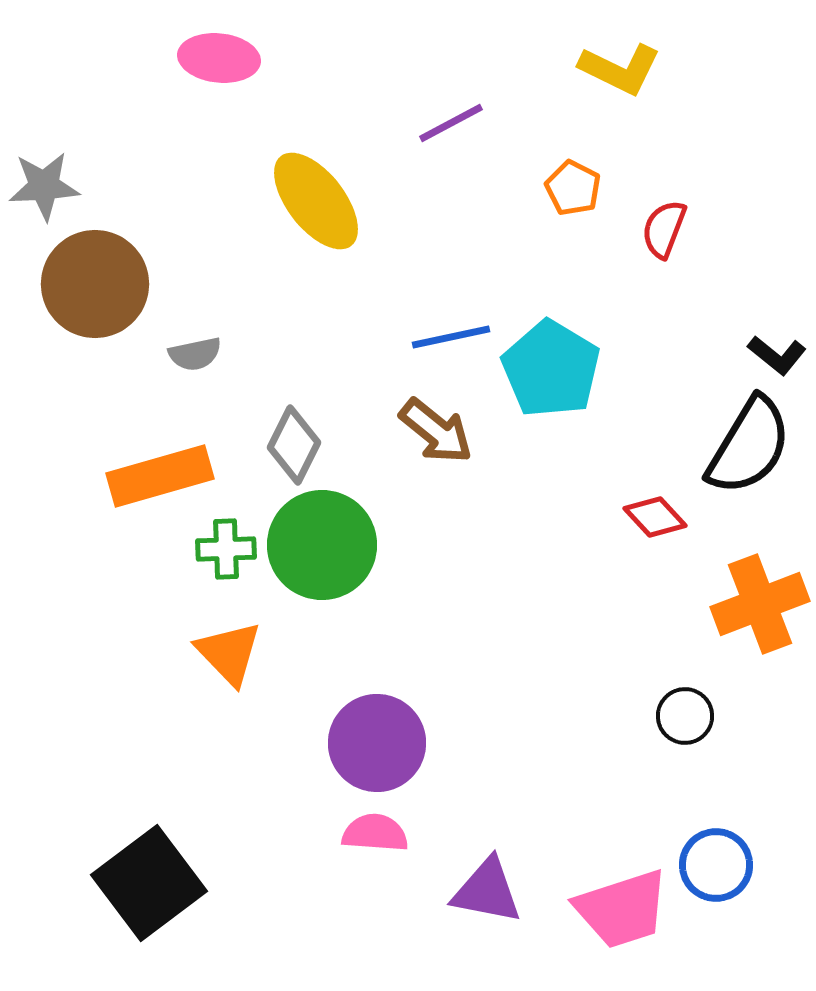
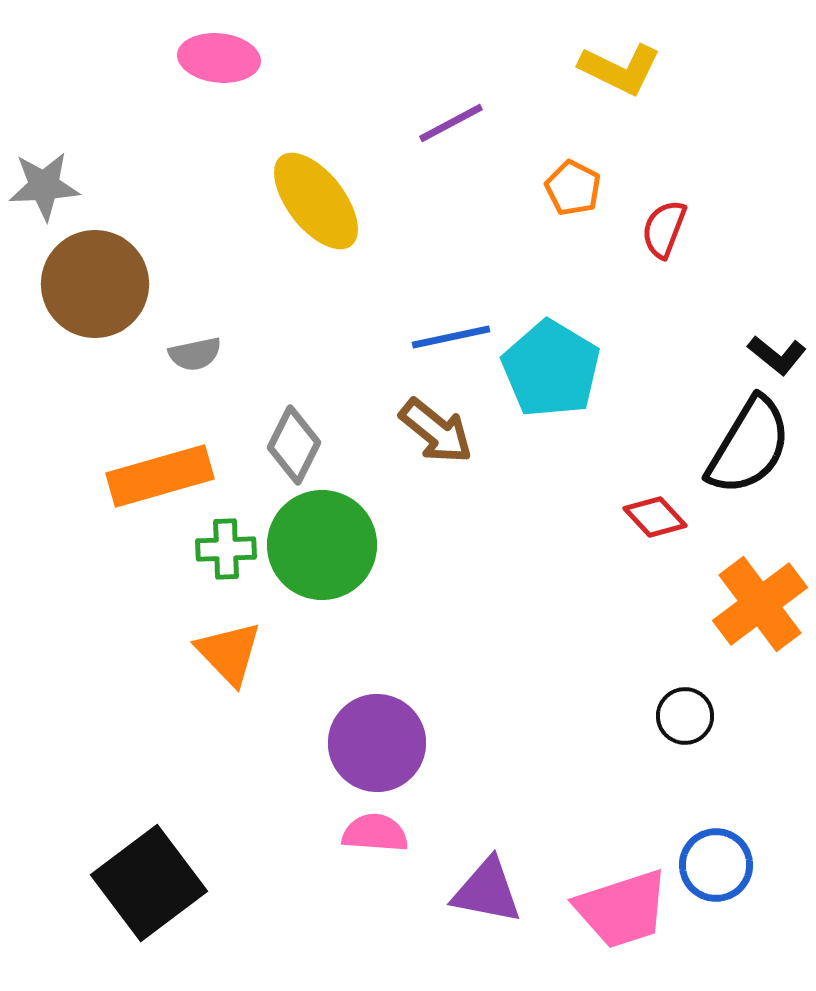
orange cross: rotated 16 degrees counterclockwise
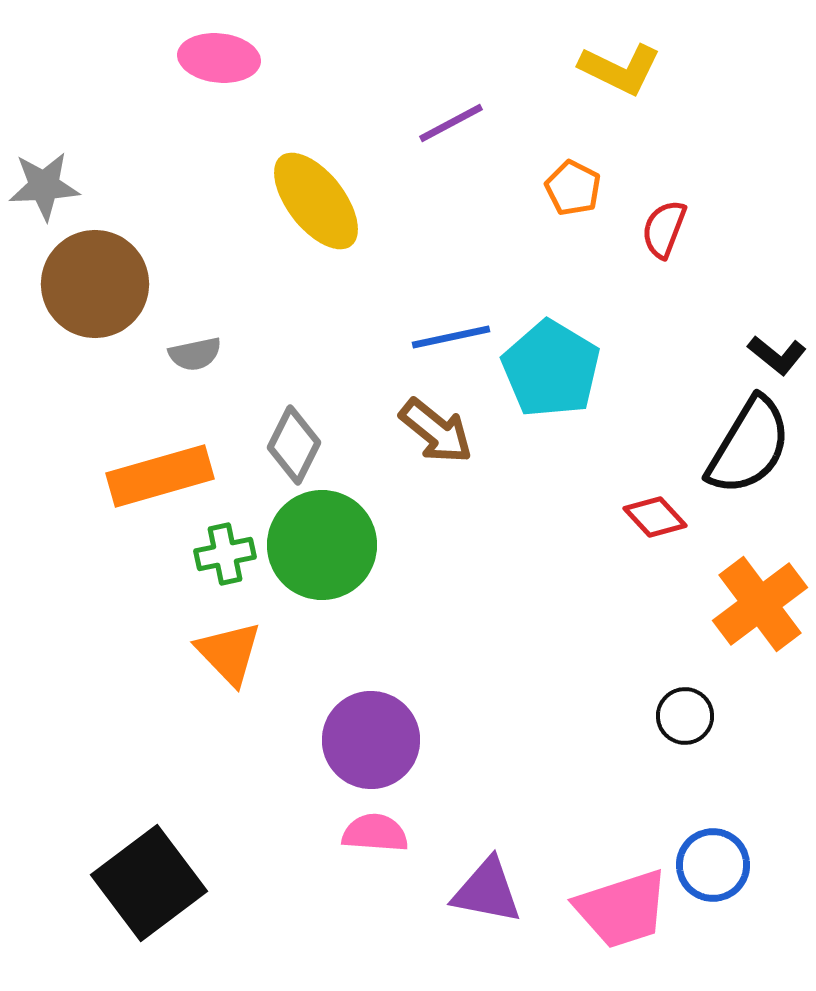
green cross: moved 1 px left, 5 px down; rotated 10 degrees counterclockwise
purple circle: moved 6 px left, 3 px up
blue circle: moved 3 px left
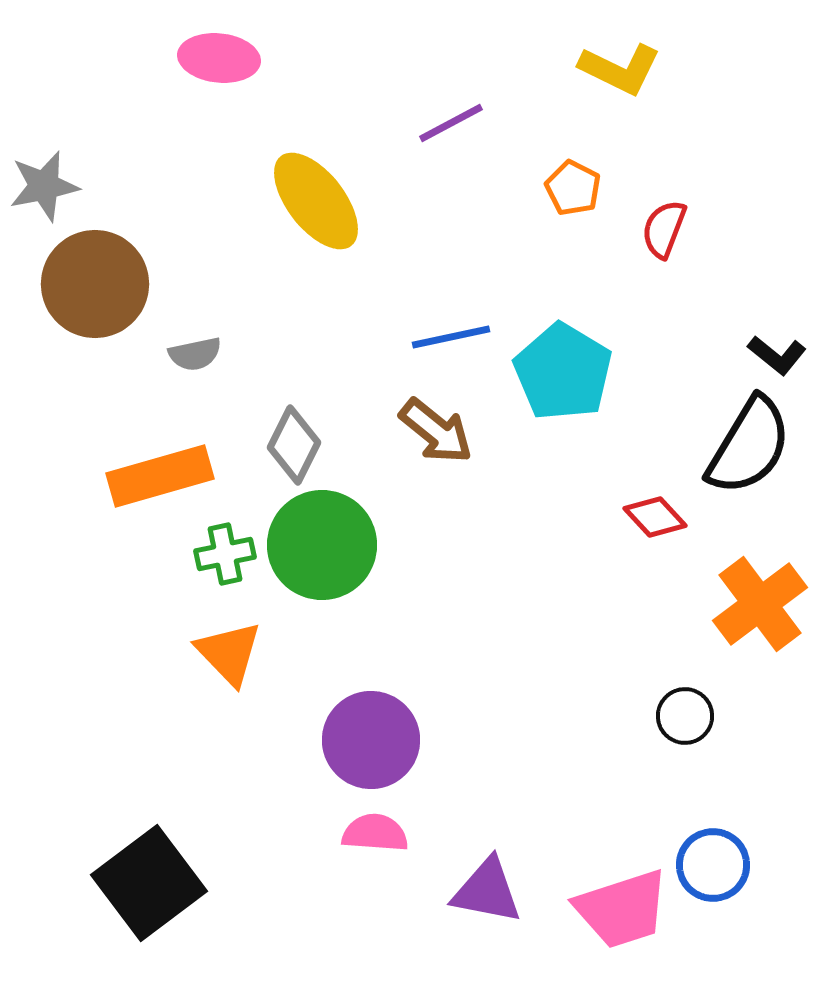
gray star: rotated 8 degrees counterclockwise
cyan pentagon: moved 12 px right, 3 px down
